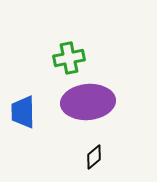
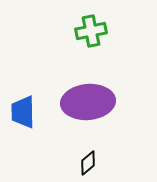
green cross: moved 22 px right, 27 px up
black diamond: moved 6 px left, 6 px down
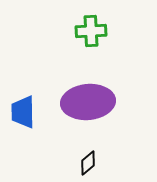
green cross: rotated 8 degrees clockwise
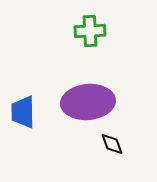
green cross: moved 1 px left
black diamond: moved 24 px right, 19 px up; rotated 70 degrees counterclockwise
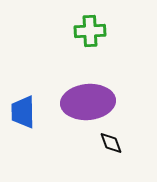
black diamond: moved 1 px left, 1 px up
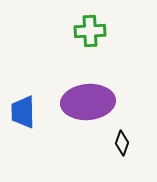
black diamond: moved 11 px right; rotated 40 degrees clockwise
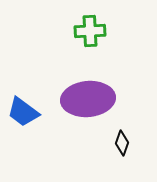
purple ellipse: moved 3 px up
blue trapezoid: rotated 52 degrees counterclockwise
